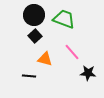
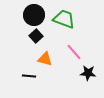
black square: moved 1 px right
pink line: moved 2 px right
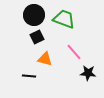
black square: moved 1 px right, 1 px down; rotated 16 degrees clockwise
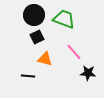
black line: moved 1 px left
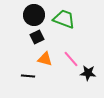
pink line: moved 3 px left, 7 px down
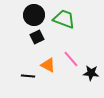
orange triangle: moved 3 px right, 6 px down; rotated 14 degrees clockwise
black star: moved 3 px right
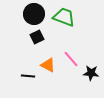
black circle: moved 1 px up
green trapezoid: moved 2 px up
